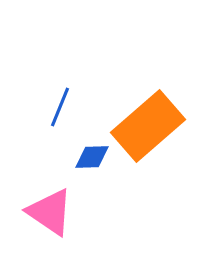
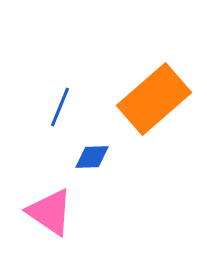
orange rectangle: moved 6 px right, 27 px up
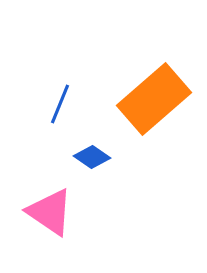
blue line: moved 3 px up
blue diamond: rotated 36 degrees clockwise
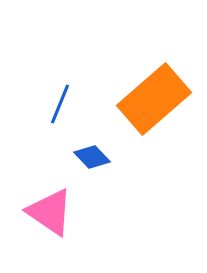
blue diamond: rotated 12 degrees clockwise
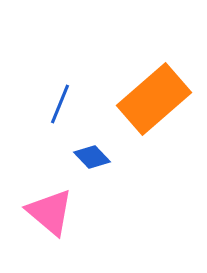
pink triangle: rotated 6 degrees clockwise
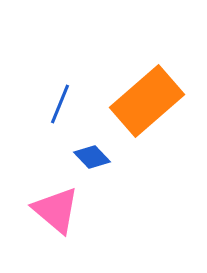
orange rectangle: moved 7 px left, 2 px down
pink triangle: moved 6 px right, 2 px up
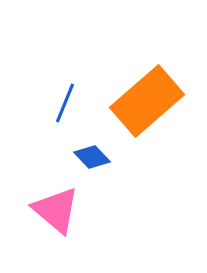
blue line: moved 5 px right, 1 px up
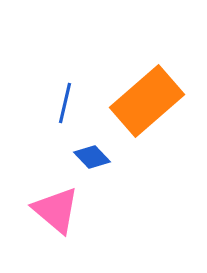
blue line: rotated 9 degrees counterclockwise
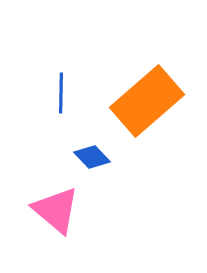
blue line: moved 4 px left, 10 px up; rotated 12 degrees counterclockwise
